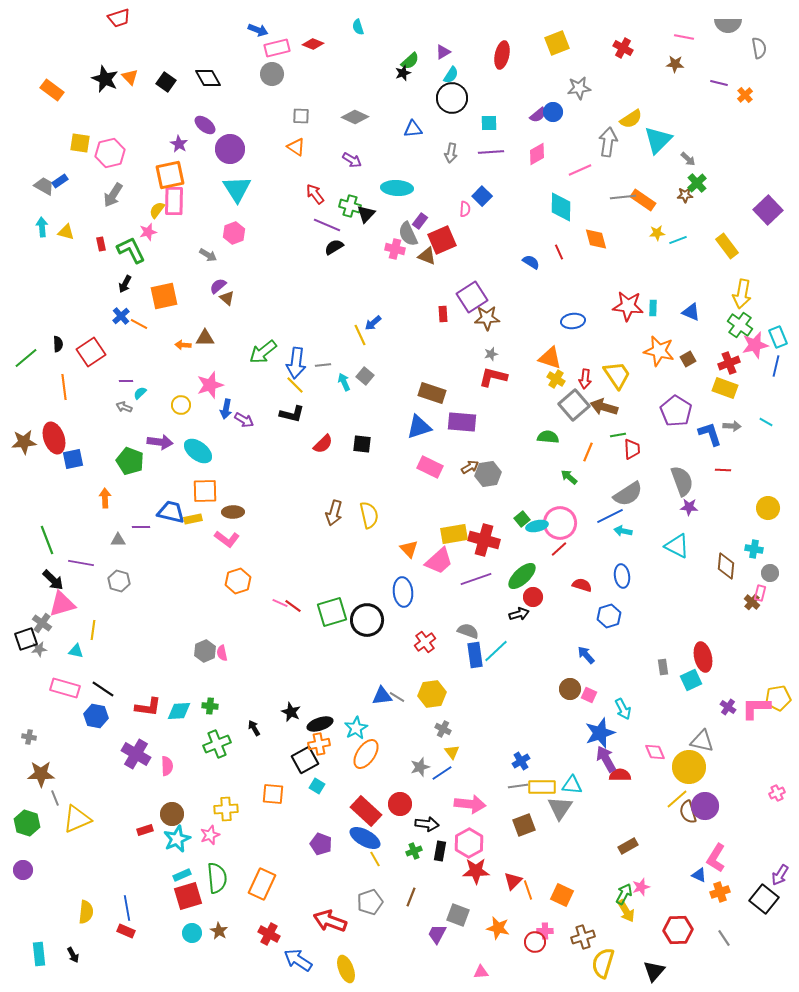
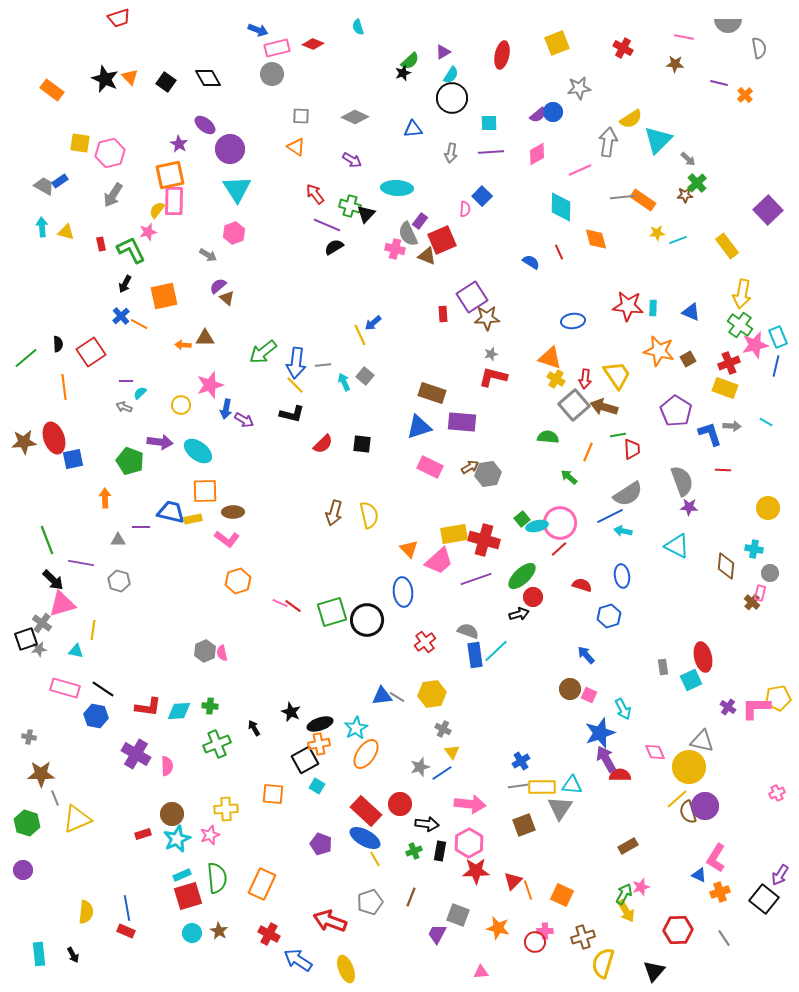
red rectangle at (145, 830): moved 2 px left, 4 px down
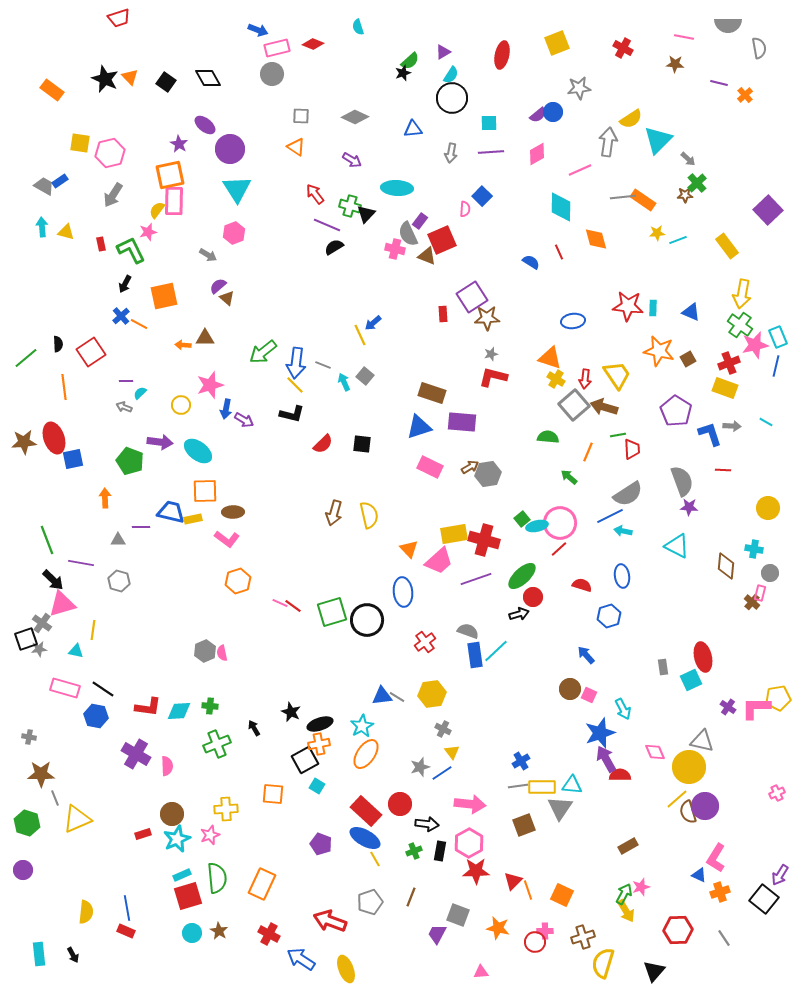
gray line at (323, 365): rotated 28 degrees clockwise
cyan star at (356, 728): moved 6 px right, 2 px up
blue arrow at (298, 960): moved 3 px right, 1 px up
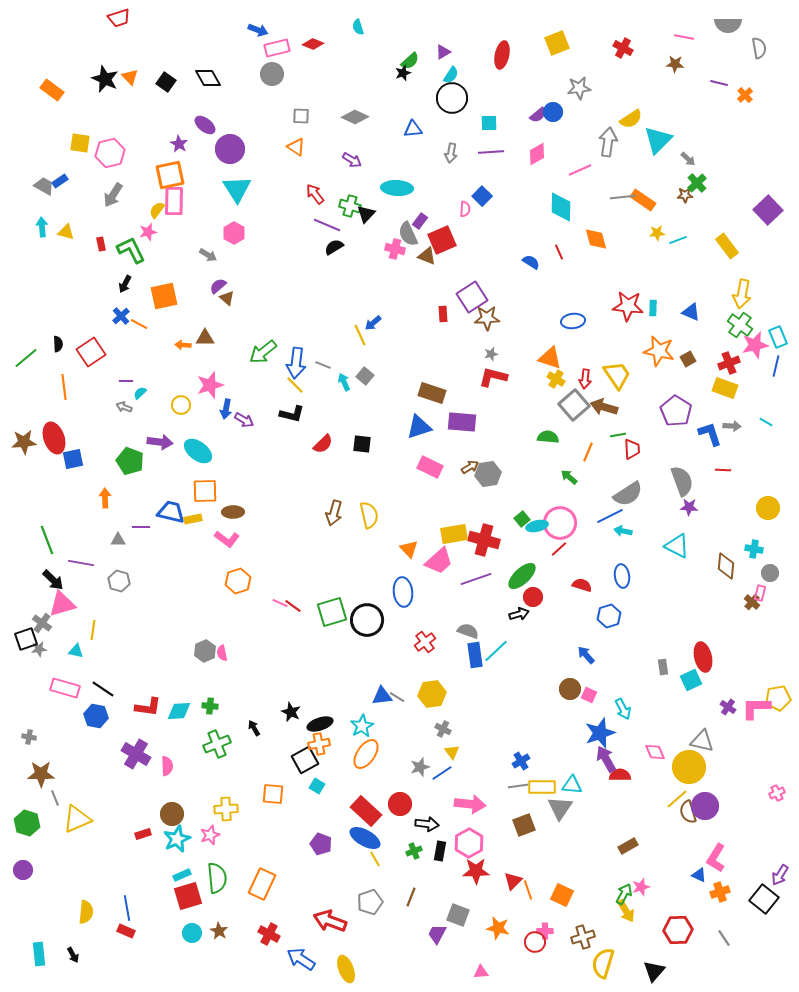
pink hexagon at (234, 233): rotated 10 degrees counterclockwise
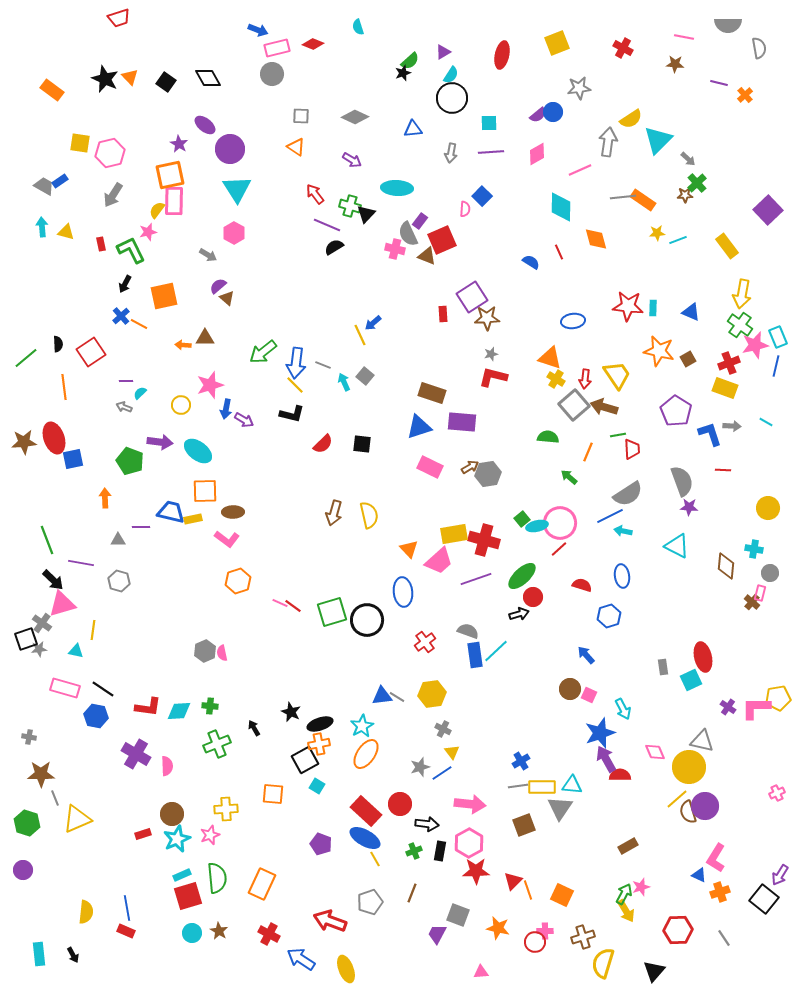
brown line at (411, 897): moved 1 px right, 4 px up
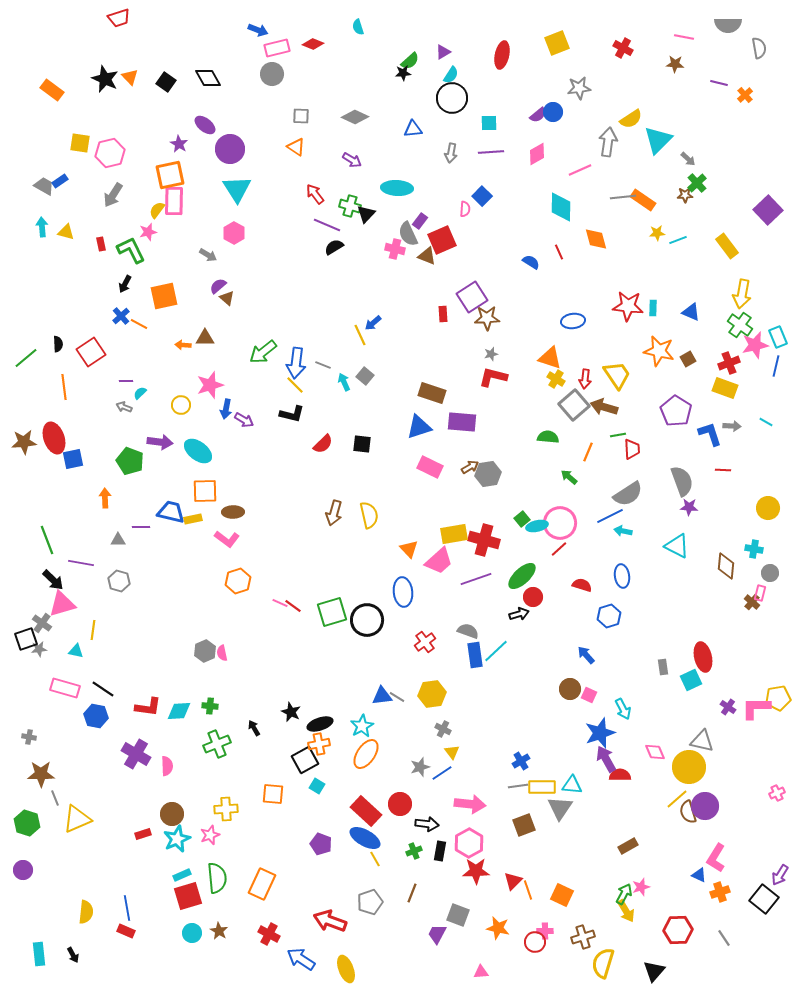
black star at (403, 73): rotated 14 degrees clockwise
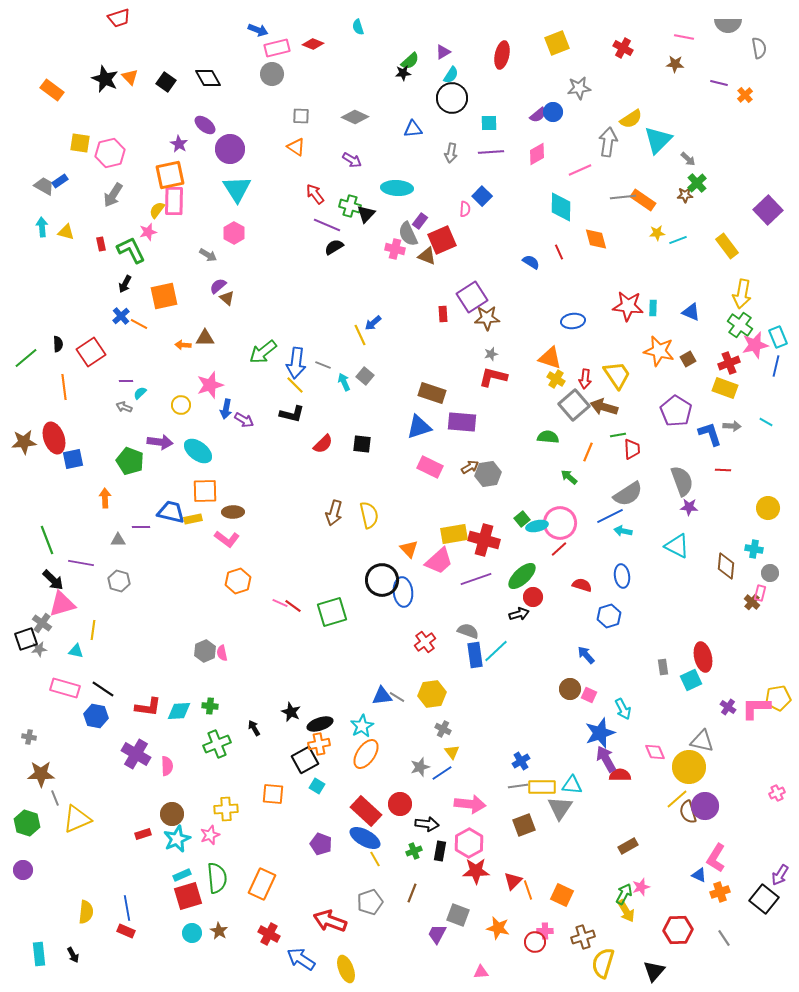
black circle at (367, 620): moved 15 px right, 40 px up
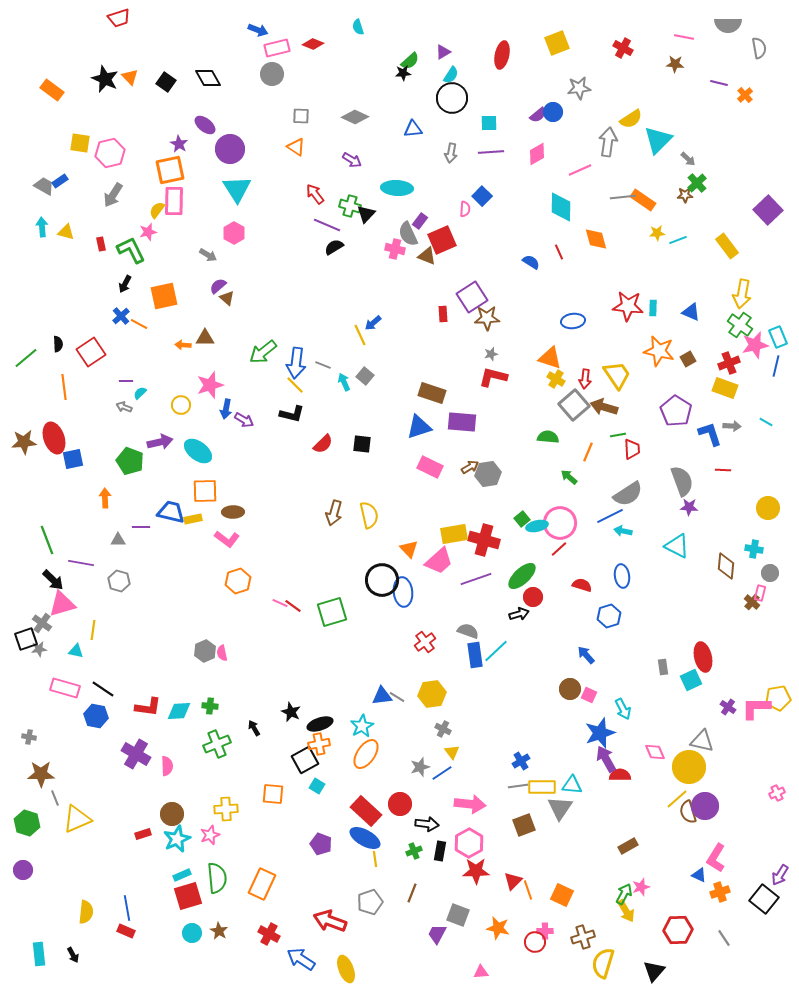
orange square at (170, 175): moved 5 px up
purple arrow at (160, 442): rotated 20 degrees counterclockwise
yellow line at (375, 859): rotated 21 degrees clockwise
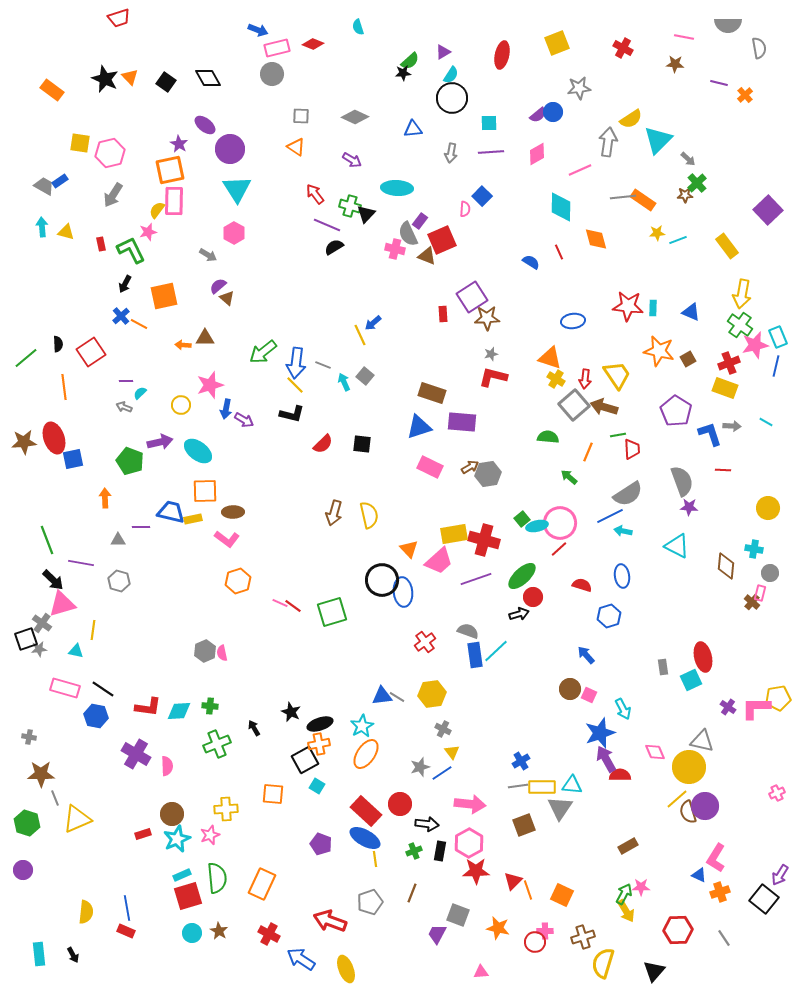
pink star at (641, 887): rotated 18 degrees clockwise
